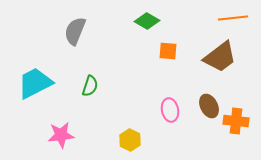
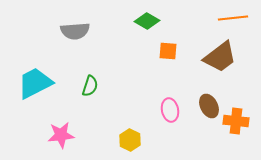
gray semicircle: rotated 116 degrees counterclockwise
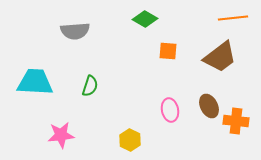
green diamond: moved 2 px left, 2 px up
cyan trapezoid: moved 1 px up; rotated 30 degrees clockwise
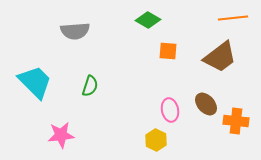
green diamond: moved 3 px right, 1 px down
cyan trapezoid: rotated 42 degrees clockwise
brown ellipse: moved 3 px left, 2 px up; rotated 15 degrees counterclockwise
yellow hexagon: moved 26 px right
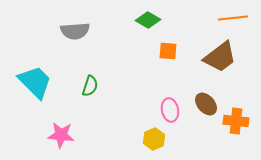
pink star: rotated 12 degrees clockwise
yellow hexagon: moved 2 px left, 1 px up; rotated 10 degrees clockwise
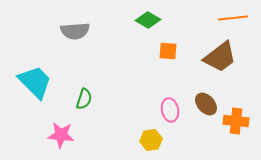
green semicircle: moved 6 px left, 13 px down
yellow hexagon: moved 3 px left, 1 px down; rotated 15 degrees clockwise
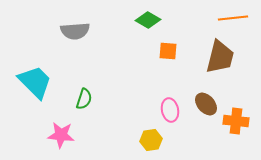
brown trapezoid: rotated 39 degrees counterclockwise
